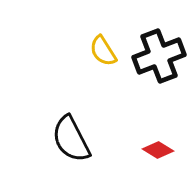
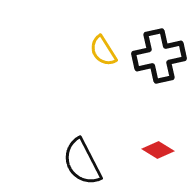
black cross: rotated 9 degrees clockwise
black semicircle: moved 11 px right, 23 px down
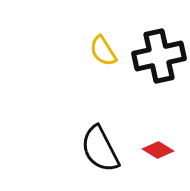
black semicircle: moved 18 px right, 13 px up
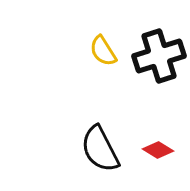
black cross: rotated 6 degrees counterclockwise
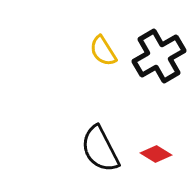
black cross: rotated 12 degrees counterclockwise
red diamond: moved 2 px left, 4 px down
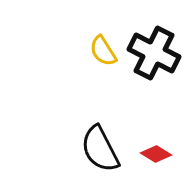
black cross: moved 5 px left, 3 px up; rotated 33 degrees counterclockwise
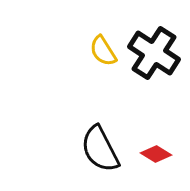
black cross: rotated 6 degrees clockwise
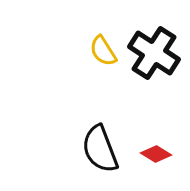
black semicircle: rotated 6 degrees clockwise
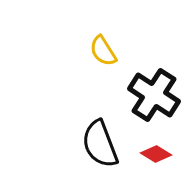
black cross: moved 42 px down
black semicircle: moved 5 px up
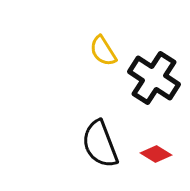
black cross: moved 17 px up
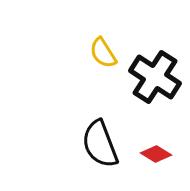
yellow semicircle: moved 2 px down
black cross: moved 1 px right, 1 px up
